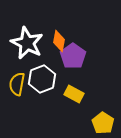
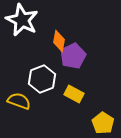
white star: moved 5 px left, 23 px up
purple pentagon: rotated 10 degrees clockwise
yellow semicircle: moved 2 px right, 17 px down; rotated 100 degrees clockwise
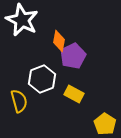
yellow semicircle: rotated 55 degrees clockwise
yellow pentagon: moved 2 px right, 1 px down
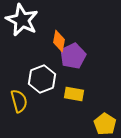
yellow rectangle: rotated 18 degrees counterclockwise
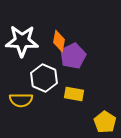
white star: moved 21 px down; rotated 24 degrees counterclockwise
white hexagon: moved 2 px right, 1 px up; rotated 16 degrees counterclockwise
yellow semicircle: moved 2 px right, 1 px up; rotated 105 degrees clockwise
yellow pentagon: moved 2 px up
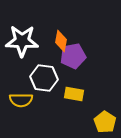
orange diamond: moved 2 px right
purple pentagon: rotated 15 degrees clockwise
white hexagon: rotated 16 degrees counterclockwise
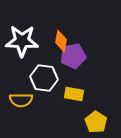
yellow pentagon: moved 9 px left
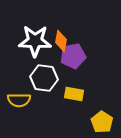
white star: moved 13 px right
yellow semicircle: moved 2 px left
yellow pentagon: moved 6 px right
